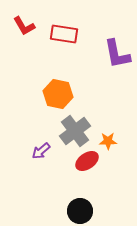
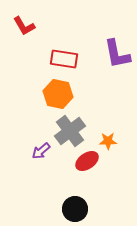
red rectangle: moved 25 px down
gray cross: moved 5 px left
black circle: moved 5 px left, 2 px up
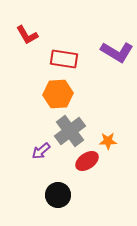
red L-shape: moved 3 px right, 9 px down
purple L-shape: moved 2 px up; rotated 48 degrees counterclockwise
orange hexagon: rotated 16 degrees counterclockwise
black circle: moved 17 px left, 14 px up
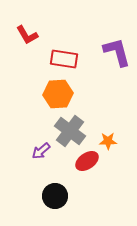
purple L-shape: rotated 136 degrees counterclockwise
gray cross: rotated 16 degrees counterclockwise
black circle: moved 3 px left, 1 px down
